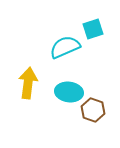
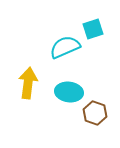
brown hexagon: moved 2 px right, 3 px down
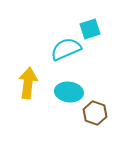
cyan square: moved 3 px left
cyan semicircle: moved 1 px right, 2 px down
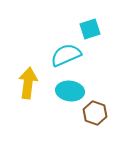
cyan semicircle: moved 6 px down
cyan ellipse: moved 1 px right, 1 px up
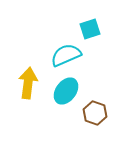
cyan ellipse: moved 4 px left; rotated 60 degrees counterclockwise
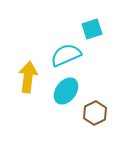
cyan square: moved 2 px right
yellow arrow: moved 6 px up
brown hexagon: rotated 15 degrees clockwise
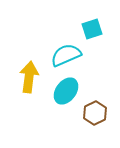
yellow arrow: moved 1 px right
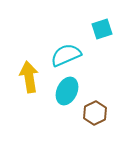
cyan square: moved 10 px right
yellow arrow: rotated 16 degrees counterclockwise
cyan ellipse: moved 1 px right; rotated 12 degrees counterclockwise
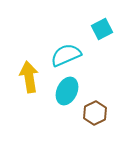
cyan square: rotated 10 degrees counterclockwise
